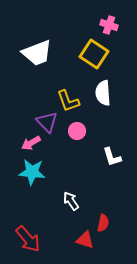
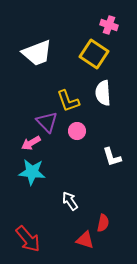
white arrow: moved 1 px left
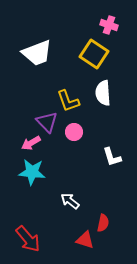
pink circle: moved 3 px left, 1 px down
white arrow: rotated 18 degrees counterclockwise
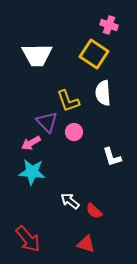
white trapezoid: moved 2 px down; rotated 20 degrees clockwise
red semicircle: moved 9 px left, 12 px up; rotated 120 degrees clockwise
red triangle: moved 1 px right, 4 px down
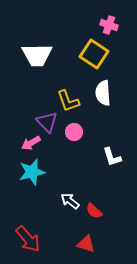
cyan star: rotated 20 degrees counterclockwise
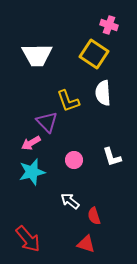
pink circle: moved 28 px down
red semicircle: moved 5 px down; rotated 30 degrees clockwise
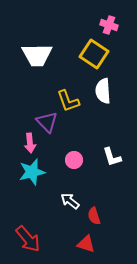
white semicircle: moved 2 px up
pink arrow: moved 1 px left; rotated 66 degrees counterclockwise
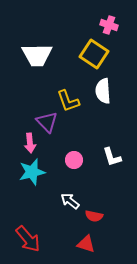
red semicircle: rotated 60 degrees counterclockwise
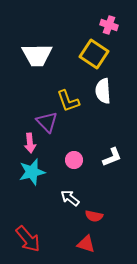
white L-shape: rotated 95 degrees counterclockwise
white arrow: moved 3 px up
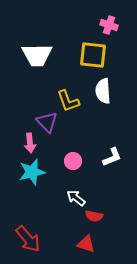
yellow square: moved 1 px left, 1 px down; rotated 28 degrees counterclockwise
pink circle: moved 1 px left, 1 px down
white arrow: moved 6 px right
